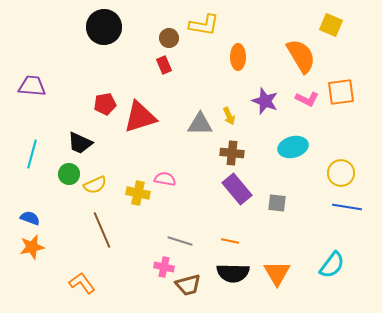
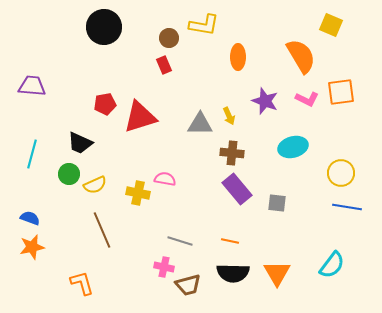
orange L-shape: rotated 20 degrees clockwise
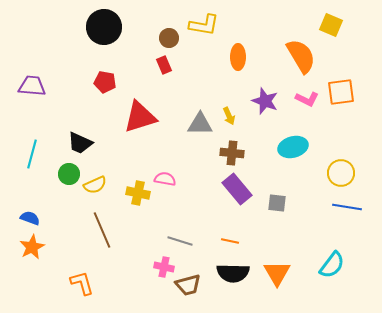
red pentagon: moved 22 px up; rotated 20 degrees clockwise
orange star: rotated 15 degrees counterclockwise
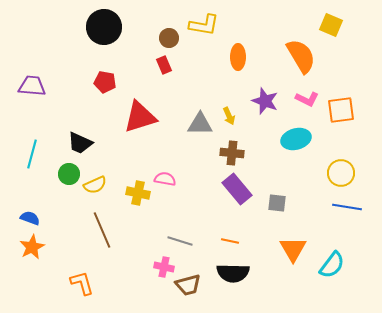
orange square: moved 18 px down
cyan ellipse: moved 3 px right, 8 px up
orange triangle: moved 16 px right, 24 px up
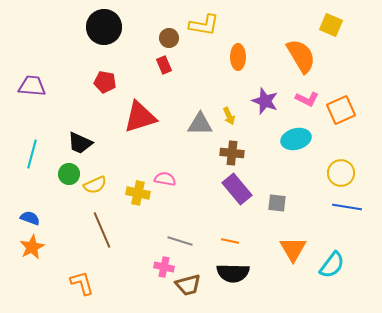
orange square: rotated 16 degrees counterclockwise
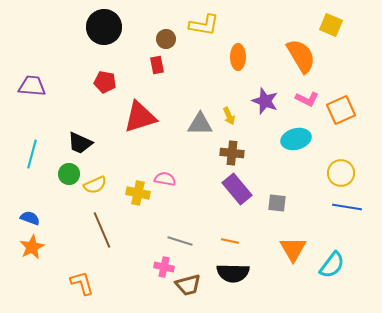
brown circle: moved 3 px left, 1 px down
red rectangle: moved 7 px left; rotated 12 degrees clockwise
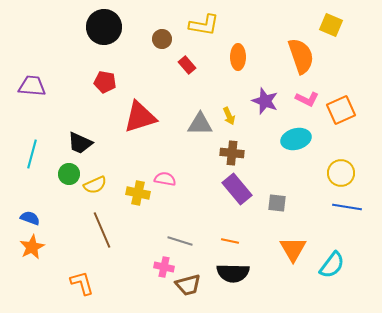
brown circle: moved 4 px left
orange semicircle: rotated 12 degrees clockwise
red rectangle: moved 30 px right; rotated 30 degrees counterclockwise
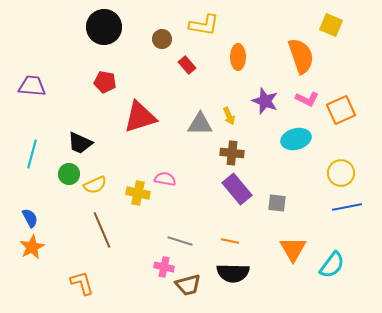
blue line: rotated 20 degrees counterclockwise
blue semicircle: rotated 42 degrees clockwise
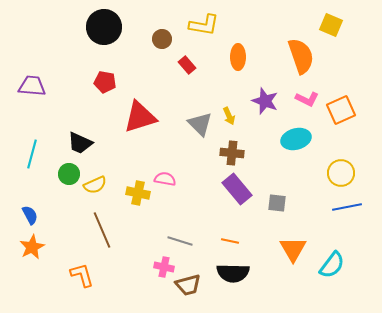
gray triangle: rotated 44 degrees clockwise
blue semicircle: moved 3 px up
orange L-shape: moved 8 px up
